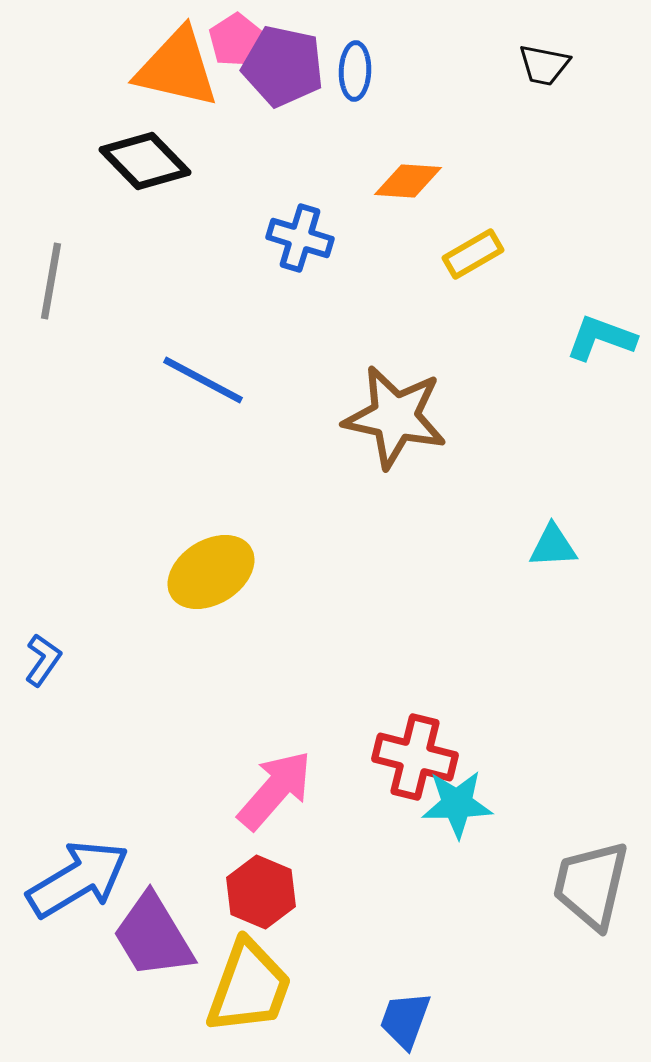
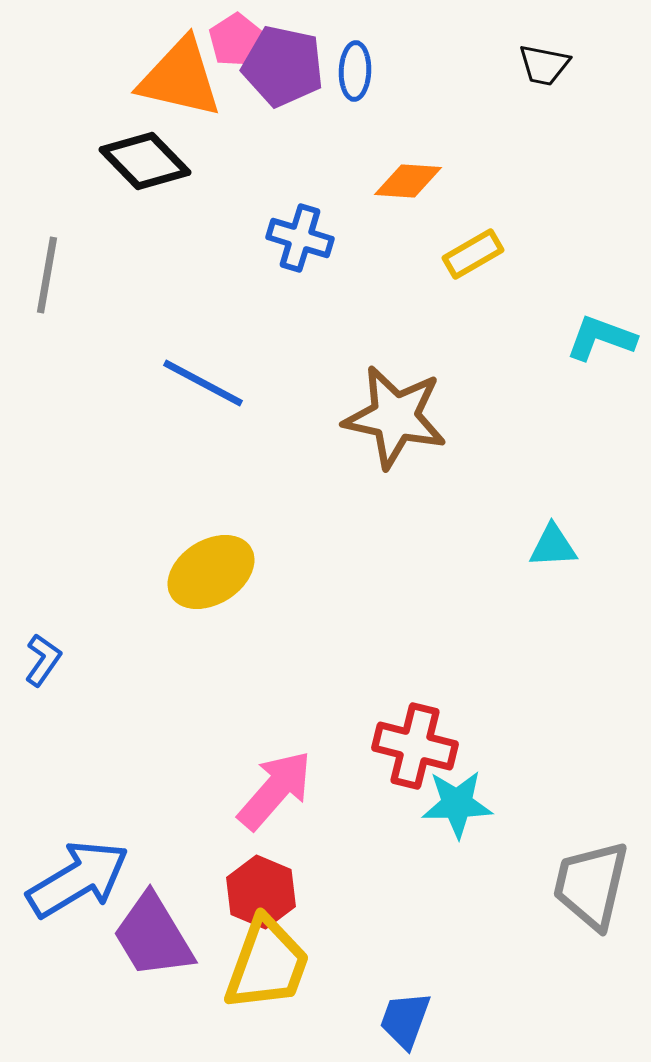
orange triangle: moved 3 px right, 10 px down
gray line: moved 4 px left, 6 px up
blue line: moved 3 px down
red cross: moved 11 px up
yellow trapezoid: moved 18 px right, 23 px up
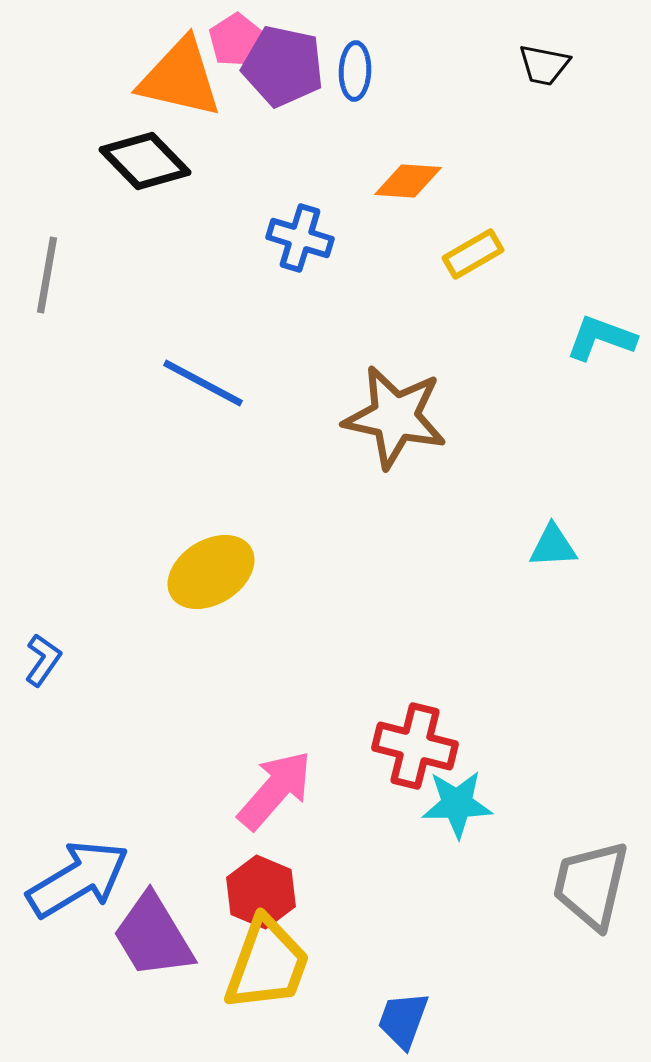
blue trapezoid: moved 2 px left
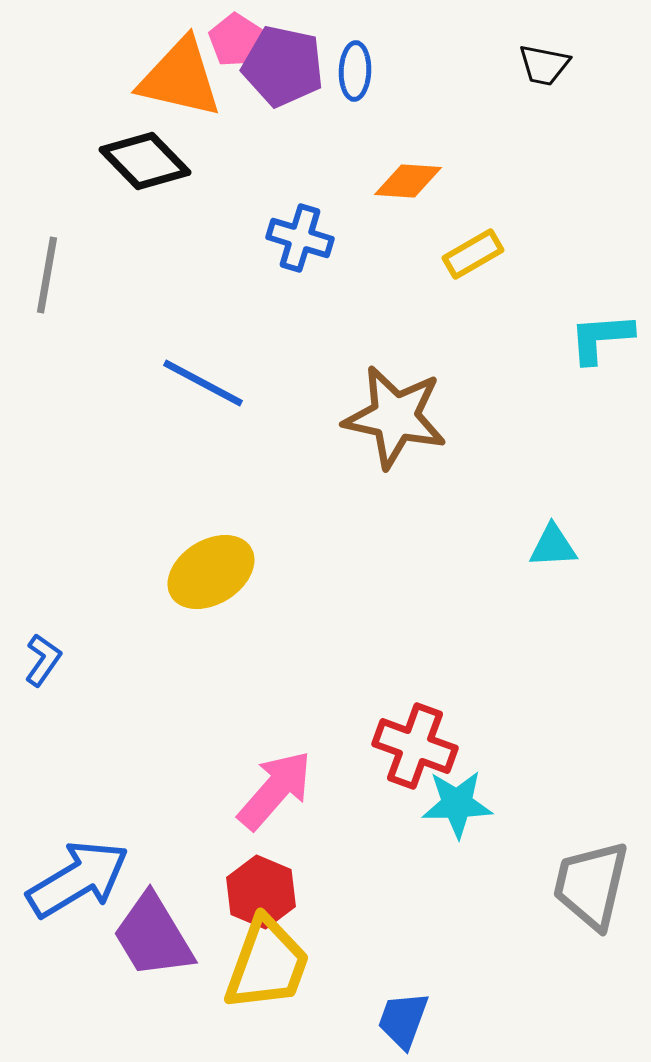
pink pentagon: rotated 6 degrees counterclockwise
cyan L-shape: rotated 24 degrees counterclockwise
red cross: rotated 6 degrees clockwise
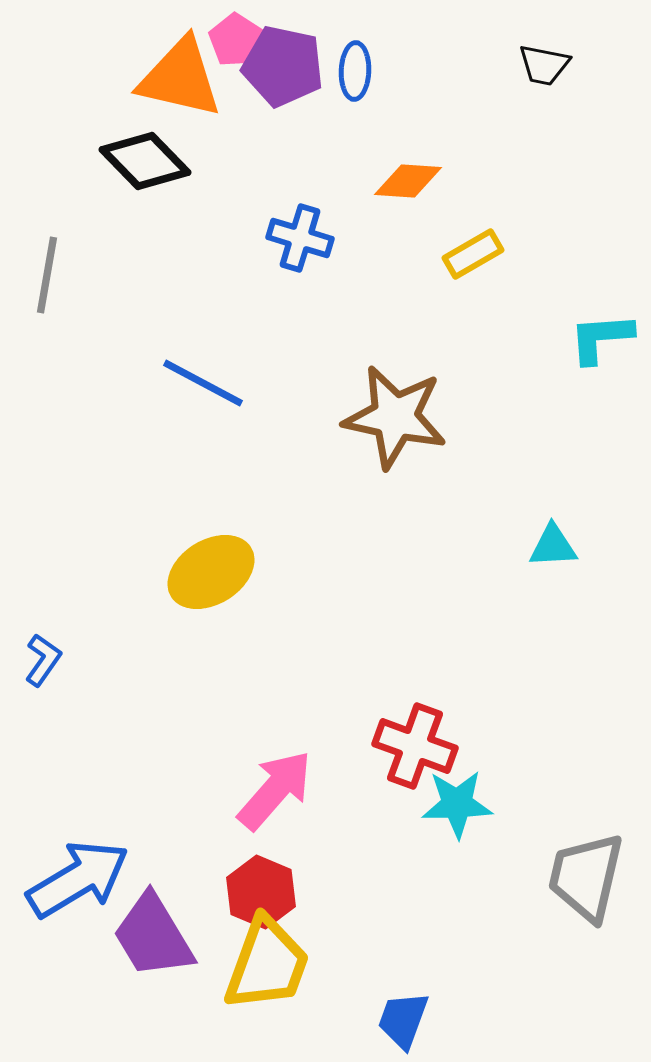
gray trapezoid: moved 5 px left, 8 px up
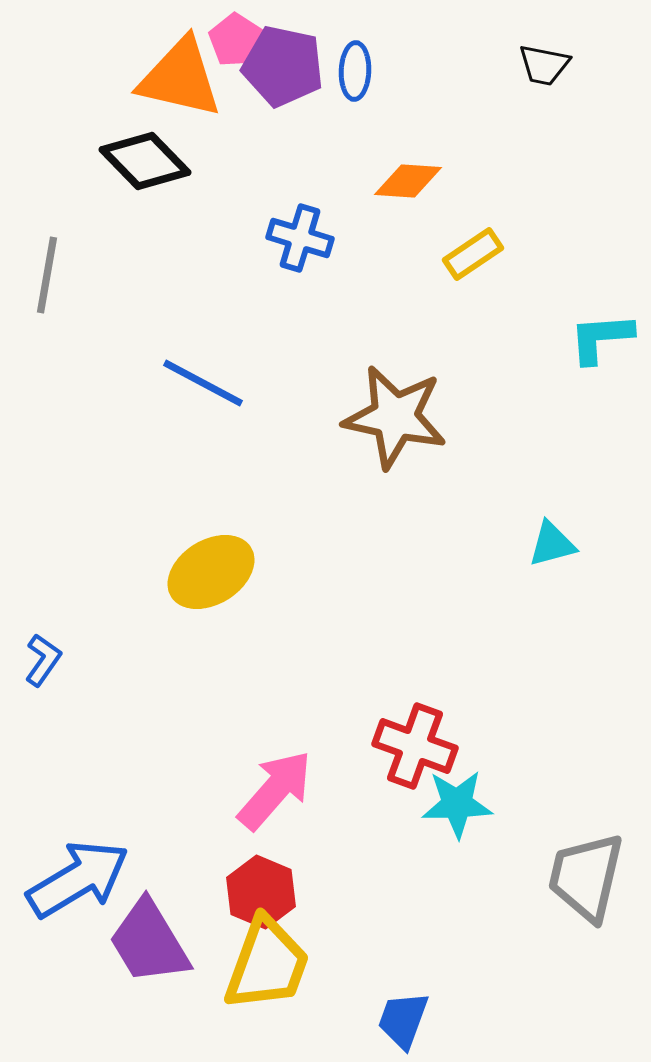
yellow rectangle: rotated 4 degrees counterclockwise
cyan triangle: moved 1 px left, 2 px up; rotated 12 degrees counterclockwise
purple trapezoid: moved 4 px left, 6 px down
